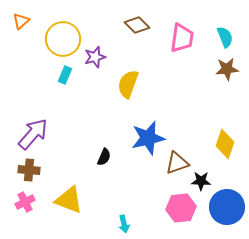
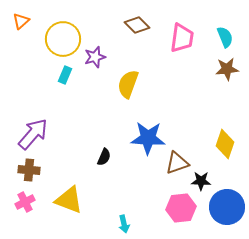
blue star: rotated 16 degrees clockwise
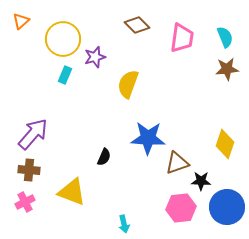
yellow triangle: moved 3 px right, 8 px up
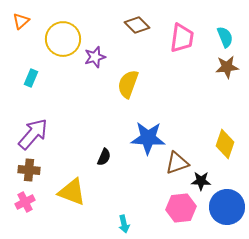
brown star: moved 2 px up
cyan rectangle: moved 34 px left, 3 px down
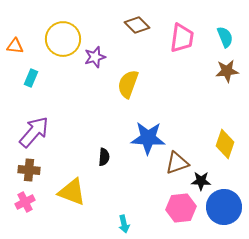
orange triangle: moved 6 px left, 25 px down; rotated 48 degrees clockwise
brown star: moved 4 px down
purple arrow: moved 1 px right, 2 px up
black semicircle: rotated 18 degrees counterclockwise
blue circle: moved 3 px left
